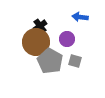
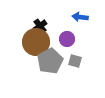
gray pentagon: rotated 15 degrees clockwise
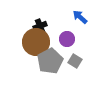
blue arrow: rotated 35 degrees clockwise
black cross: rotated 16 degrees clockwise
gray square: rotated 16 degrees clockwise
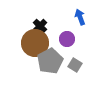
blue arrow: rotated 28 degrees clockwise
black cross: rotated 24 degrees counterclockwise
brown circle: moved 1 px left, 1 px down
gray square: moved 4 px down
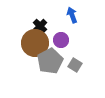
blue arrow: moved 8 px left, 2 px up
purple circle: moved 6 px left, 1 px down
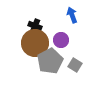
black cross: moved 5 px left; rotated 24 degrees counterclockwise
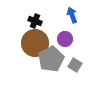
black cross: moved 5 px up
purple circle: moved 4 px right, 1 px up
gray pentagon: moved 1 px right, 2 px up
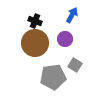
blue arrow: rotated 49 degrees clockwise
gray pentagon: moved 2 px right, 18 px down; rotated 20 degrees clockwise
